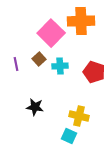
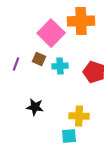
brown square: rotated 24 degrees counterclockwise
purple line: rotated 32 degrees clockwise
yellow cross: rotated 12 degrees counterclockwise
cyan square: rotated 28 degrees counterclockwise
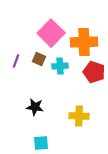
orange cross: moved 3 px right, 21 px down
purple line: moved 3 px up
cyan square: moved 28 px left, 7 px down
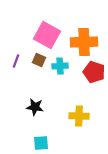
pink square: moved 4 px left, 2 px down; rotated 16 degrees counterclockwise
brown square: moved 1 px down
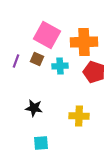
brown square: moved 2 px left, 1 px up
black star: moved 1 px left, 1 px down
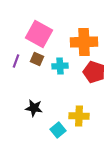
pink square: moved 8 px left, 1 px up
cyan square: moved 17 px right, 13 px up; rotated 35 degrees counterclockwise
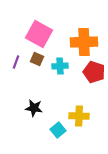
purple line: moved 1 px down
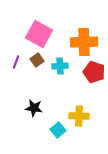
brown square: moved 1 px down; rotated 32 degrees clockwise
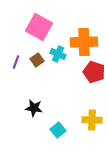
pink square: moved 7 px up
cyan cross: moved 2 px left, 12 px up; rotated 28 degrees clockwise
yellow cross: moved 13 px right, 4 px down
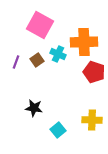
pink square: moved 1 px right, 2 px up
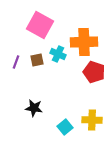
brown square: rotated 24 degrees clockwise
cyan square: moved 7 px right, 3 px up
